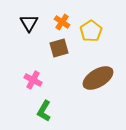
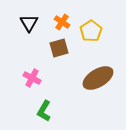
pink cross: moved 1 px left, 2 px up
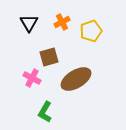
orange cross: rotated 28 degrees clockwise
yellow pentagon: rotated 15 degrees clockwise
brown square: moved 10 px left, 9 px down
brown ellipse: moved 22 px left, 1 px down
green L-shape: moved 1 px right, 1 px down
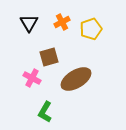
yellow pentagon: moved 2 px up
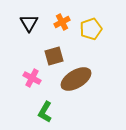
brown square: moved 5 px right, 1 px up
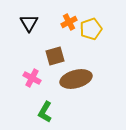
orange cross: moved 7 px right
brown square: moved 1 px right
brown ellipse: rotated 16 degrees clockwise
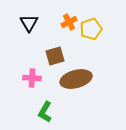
pink cross: rotated 24 degrees counterclockwise
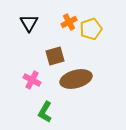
pink cross: moved 2 px down; rotated 24 degrees clockwise
